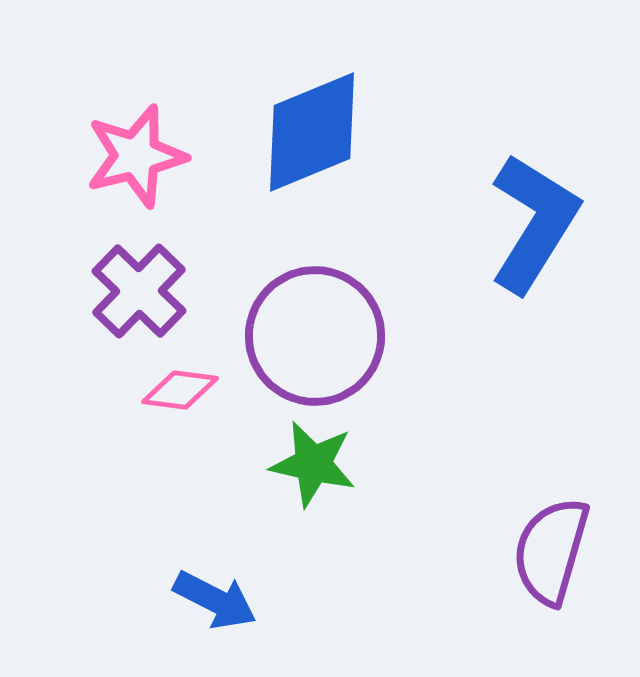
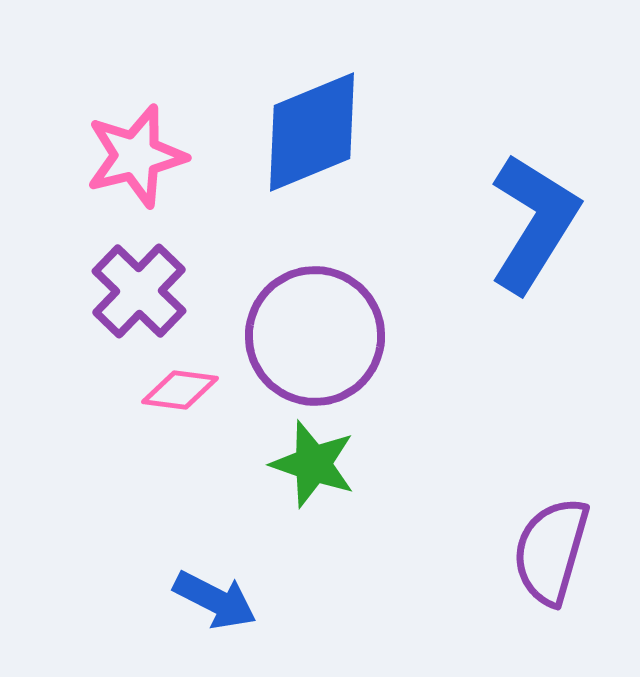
green star: rotated 6 degrees clockwise
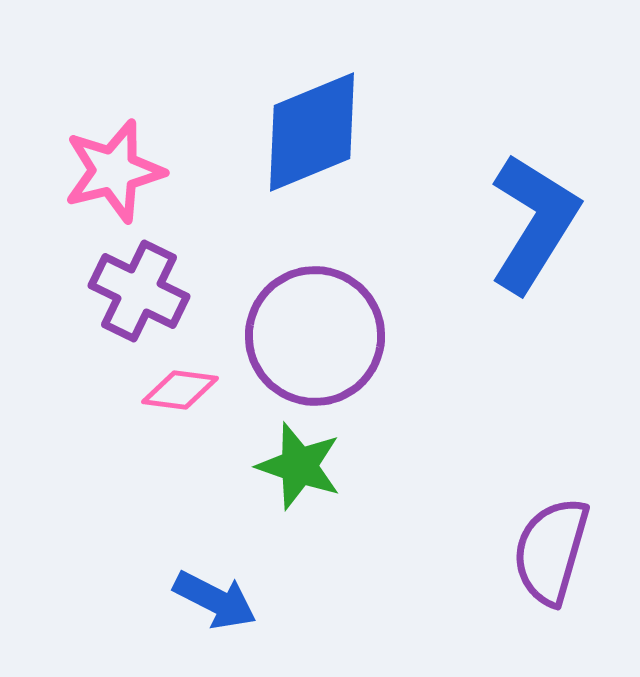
pink star: moved 22 px left, 15 px down
purple cross: rotated 18 degrees counterclockwise
green star: moved 14 px left, 2 px down
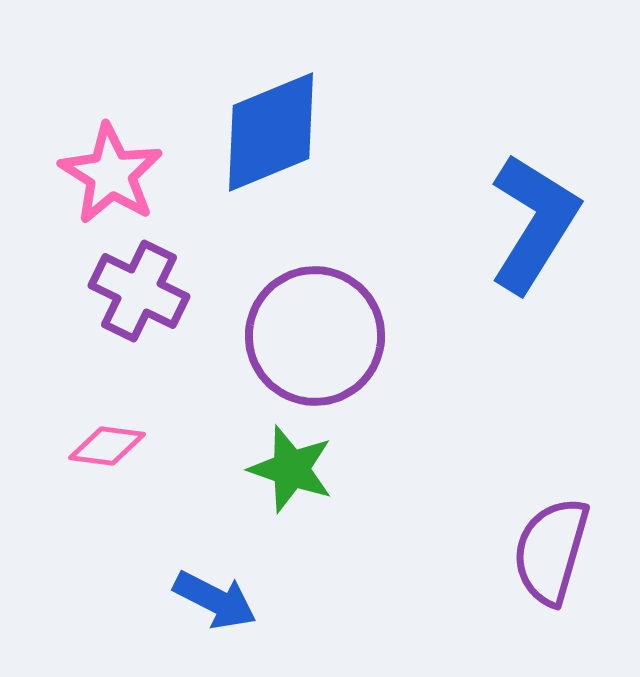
blue diamond: moved 41 px left
pink star: moved 3 px left, 3 px down; rotated 26 degrees counterclockwise
pink diamond: moved 73 px left, 56 px down
green star: moved 8 px left, 3 px down
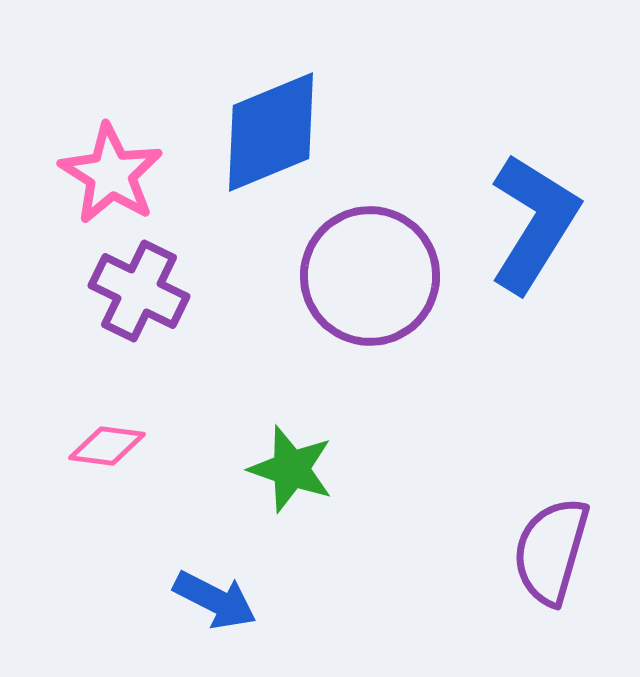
purple circle: moved 55 px right, 60 px up
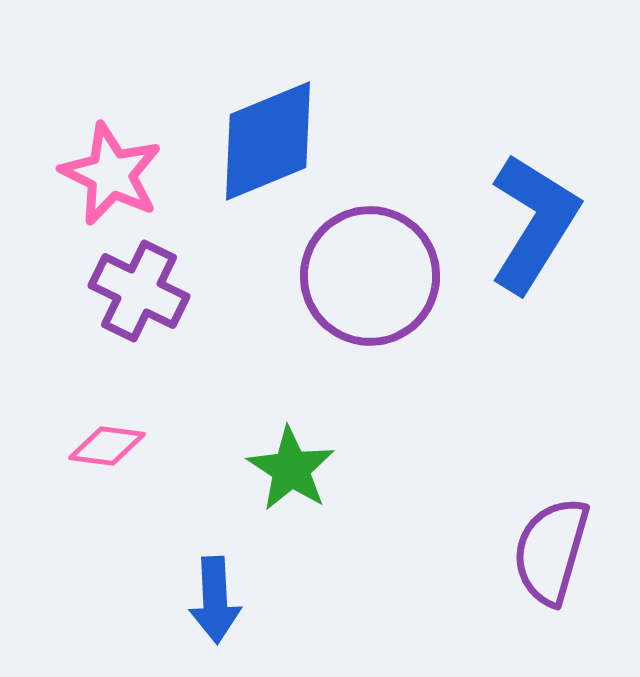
blue diamond: moved 3 px left, 9 px down
pink star: rotated 6 degrees counterclockwise
green star: rotated 14 degrees clockwise
blue arrow: rotated 60 degrees clockwise
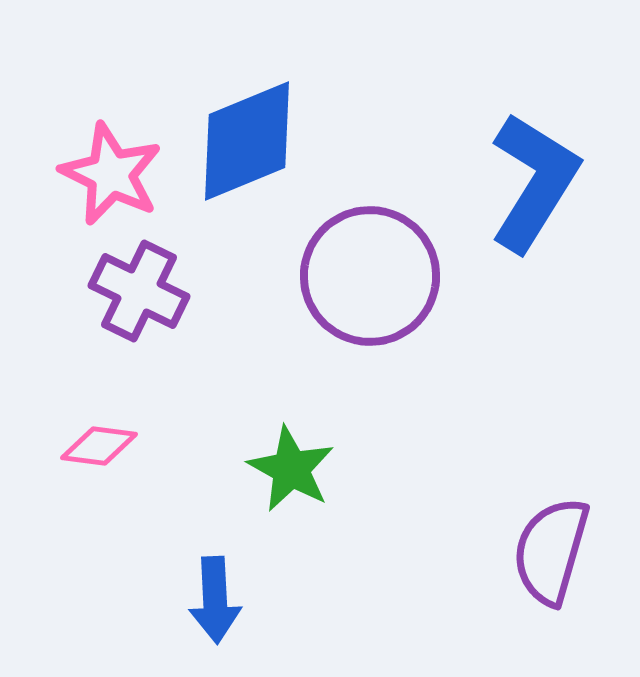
blue diamond: moved 21 px left
blue L-shape: moved 41 px up
pink diamond: moved 8 px left
green star: rotated 4 degrees counterclockwise
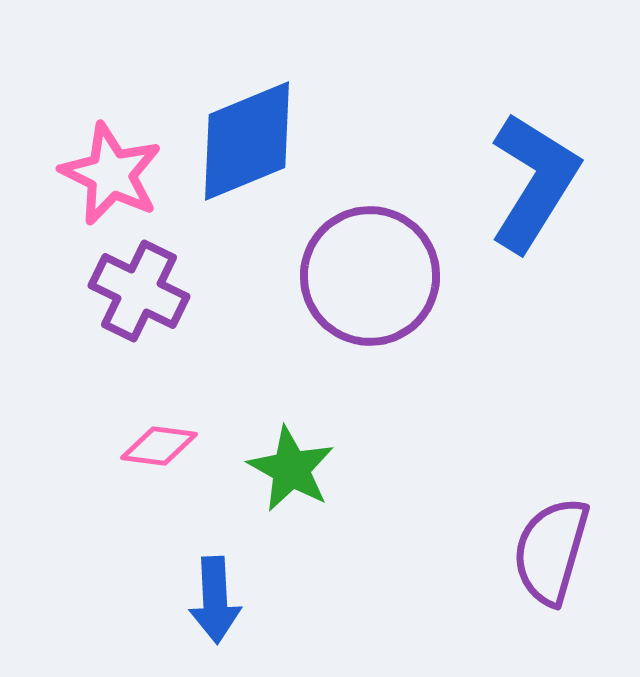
pink diamond: moved 60 px right
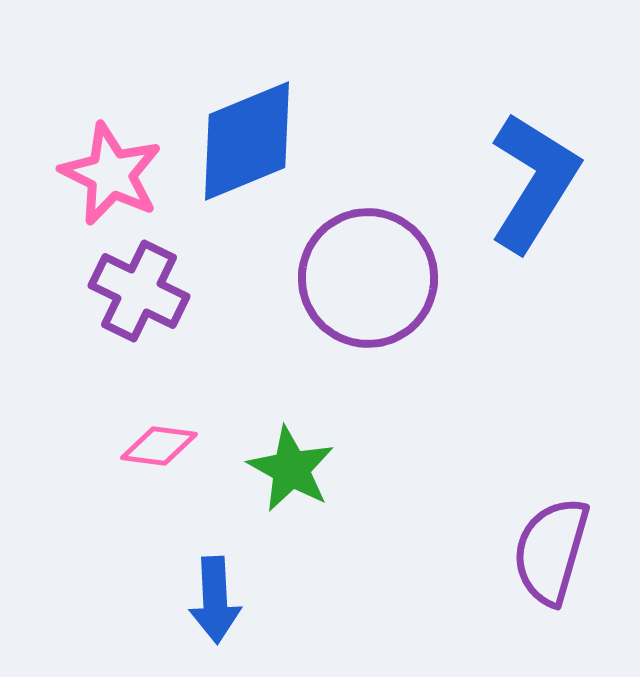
purple circle: moved 2 px left, 2 px down
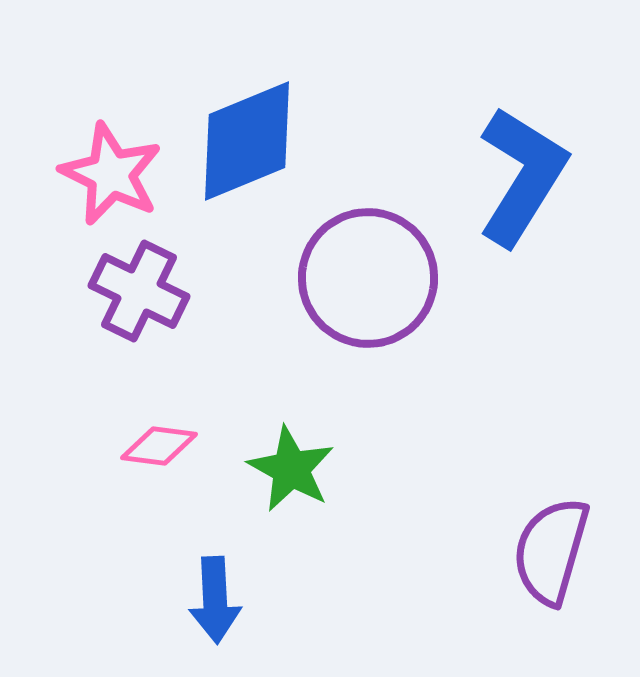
blue L-shape: moved 12 px left, 6 px up
